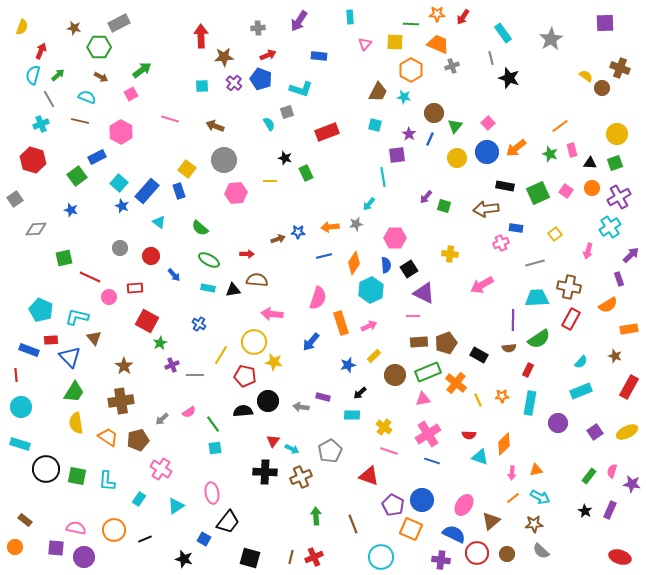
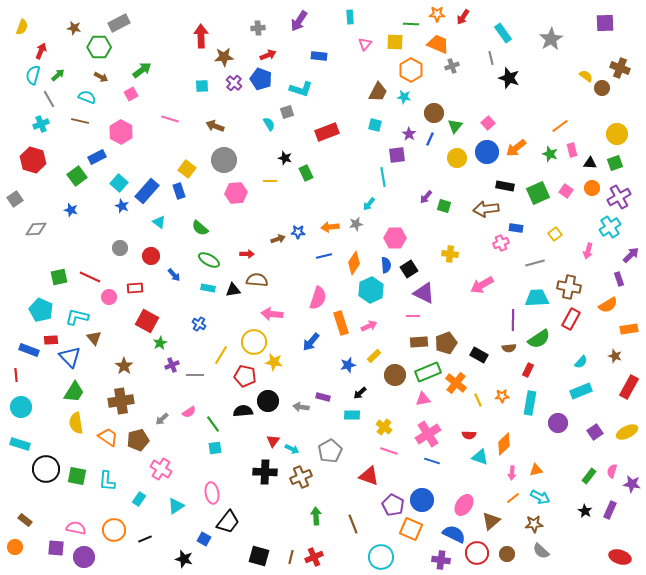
green square at (64, 258): moved 5 px left, 19 px down
black square at (250, 558): moved 9 px right, 2 px up
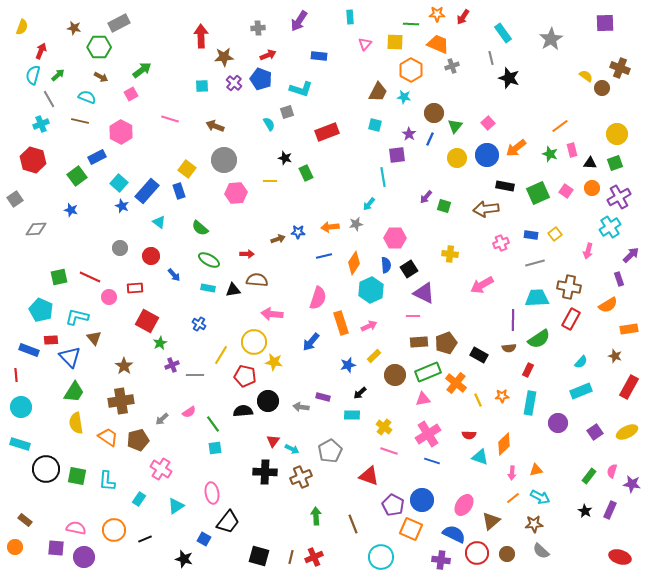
blue circle at (487, 152): moved 3 px down
blue rectangle at (516, 228): moved 15 px right, 7 px down
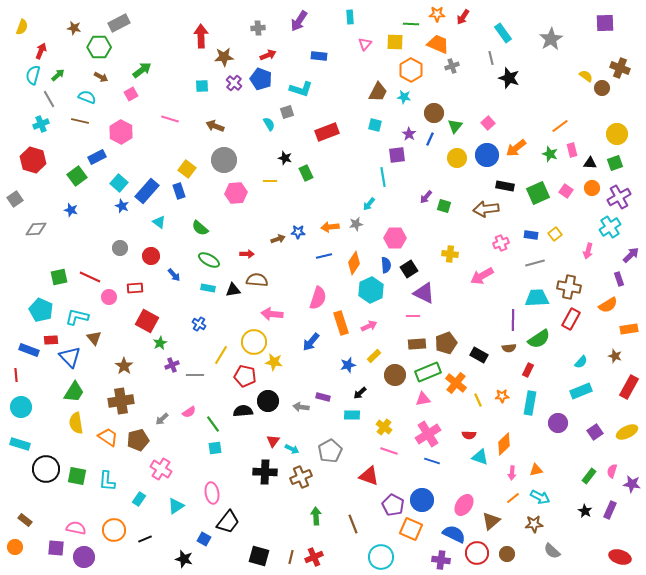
pink arrow at (482, 285): moved 9 px up
brown rectangle at (419, 342): moved 2 px left, 2 px down
gray semicircle at (541, 551): moved 11 px right
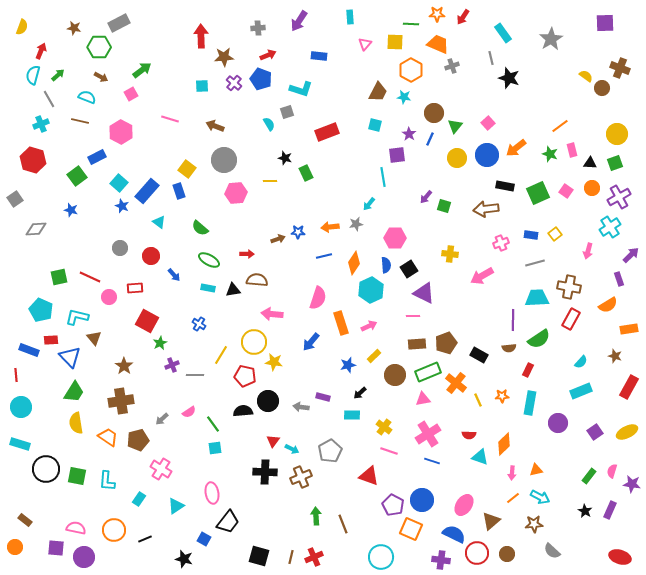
brown line at (353, 524): moved 10 px left
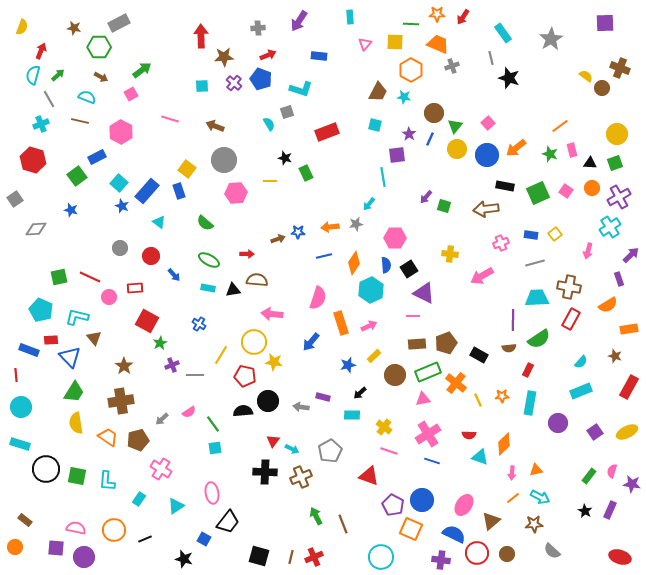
yellow circle at (457, 158): moved 9 px up
green semicircle at (200, 228): moved 5 px right, 5 px up
green arrow at (316, 516): rotated 24 degrees counterclockwise
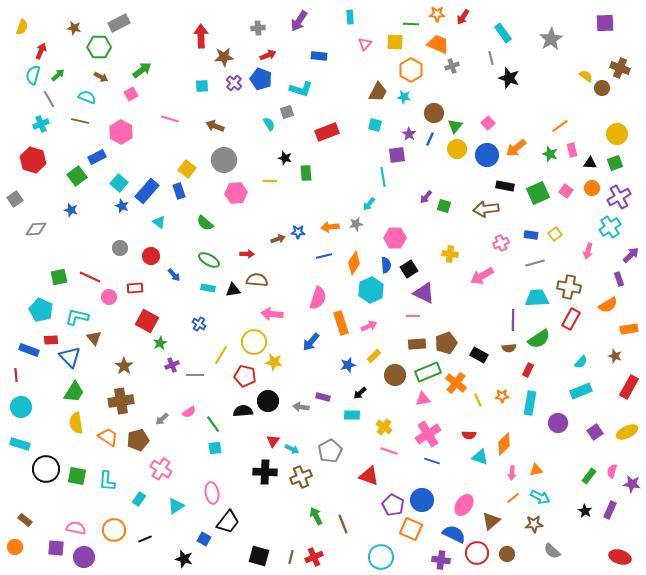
green rectangle at (306, 173): rotated 21 degrees clockwise
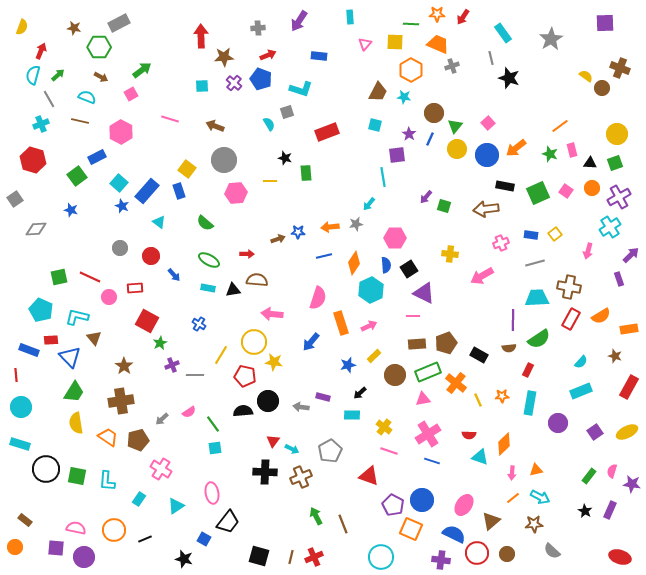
orange semicircle at (608, 305): moved 7 px left, 11 px down
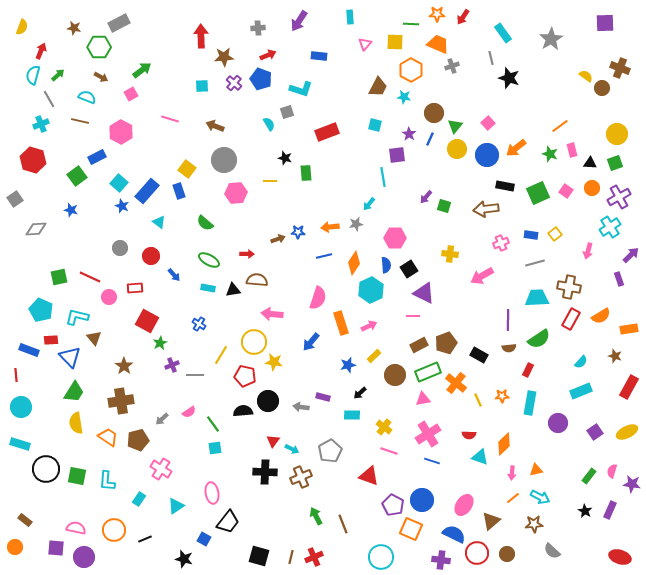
brown trapezoid at (378, 92): moved 5 px up
purple line at (513, 320): moved 5 px left
brown rectangle at (417, 344): moved 2 px right, 1 px down; rotated 24 degrees counterclockwise
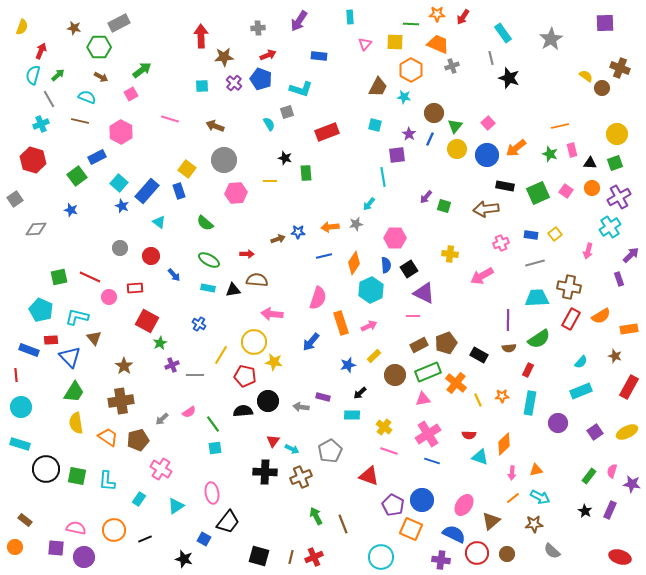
orange line at (560, 126): rotated 24 degrees clockwise
